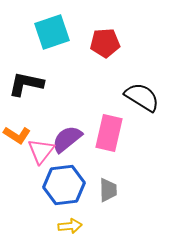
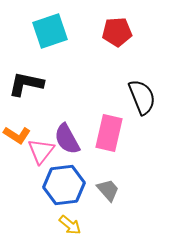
cyan square: moved 2 px left, 1 px up
red pentagon: moved 12 px right, 11 px up
black semicircle: rotated 36 degrees clockwise
purple semicircle: rotated 80 degrees counterclockwise
gray trapezoid: rotated 40 degrees counterclockwise
yellow arrow: moved 1 px up; rotated 45 degrees clockwise
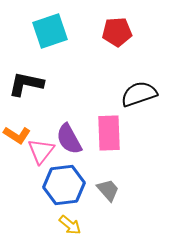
black semicircle: moved 3 px left, 3 px up; rotated 87 degrees counterclockwise
pink rectangle: rotated 15 degrees counterclockwise
purple semicircle: moved 2 px right
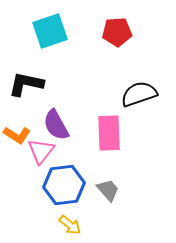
purple semicircle: moved 13 px left, 14 px up
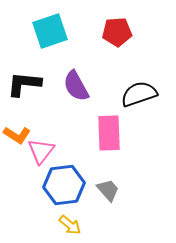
black L-shape: moved 2 px left; rotated 6 degrees counterclockwise
purple semicircle: moved 20 px right, 39 px up
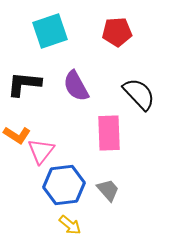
black semicircle: rotated 66 degrees clockwise
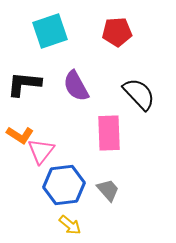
orange L-shape: moved 3 px right
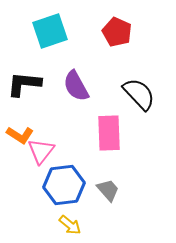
red pentagon: rotated 28 degrees clockwise
